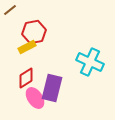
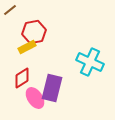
red diamond: moved 4 px left
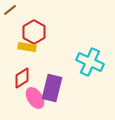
red hexagon: rotated 20 degrees counterclockwise
yellow rectangle: rotated 36 degrees clockwise
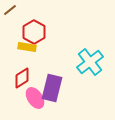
cyan cross: rotated 28 degrees clockwise
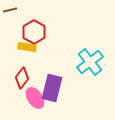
brown line: rotated 24 degrees clockwise
red diamond: rotated 20 degrees counterclockwise
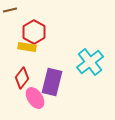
purple rectangle: moved 6 px up
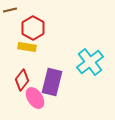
red hexagon: moved 1 px left, 4 px up
red diamond: moved 2 px down
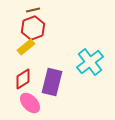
brown line: moved 23 px right
red hexagon: rotated 10 degrees clockwise
yellow rectangle: moved 1 px left; rotated 48 degrees counterclockwise
red diamond: moved 1 px right, 1 px up; rotated 20 degrees clockwise
pink ellipse: moved 5 px left, 5 px down; rotated 10 degrees counterclockwise
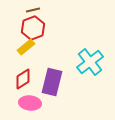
pink ellipse: rotated 40 degrees counterclockwise
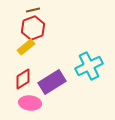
cyan cross: moved 1 px left, 4 px down; rotated 12 degrees clockwise
purple rectangle: rotated 44 degrees clockwise
